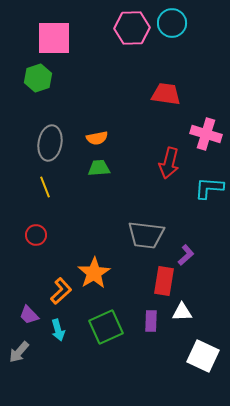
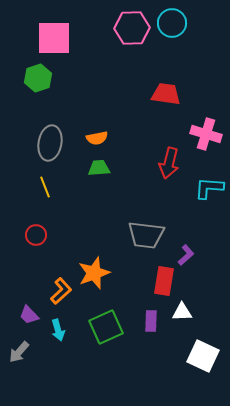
orange star: rotated 12 degrees clockwise
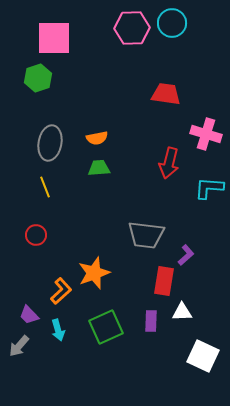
gray arrow: moved 6 px up
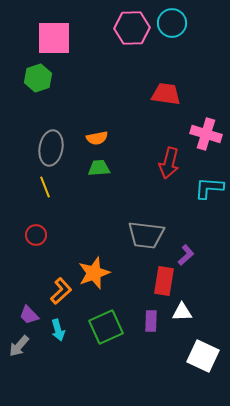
gray ellipse: moved 1 px right, 5 px down
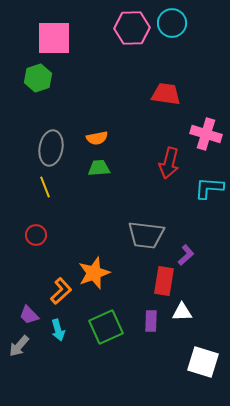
white square: moved 6 px down; rotated 8 degrees counterclockwise
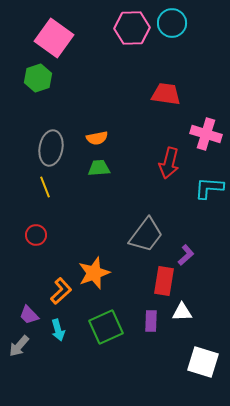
pink square: rotated 36 degrees clockwise
gray trapezoid: rotated 60 degrees counterclockwise
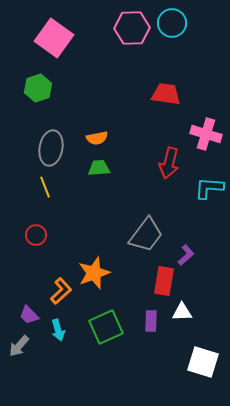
green hexagon: moved 10 px down
